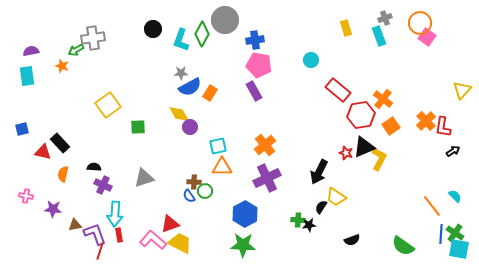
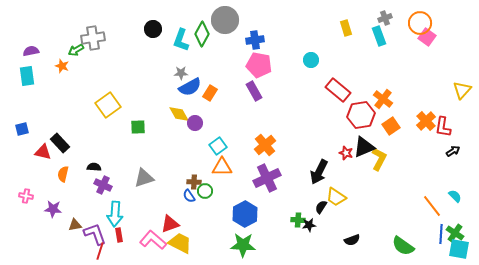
purple circle at (190, 127): moved 5 px right, 4 px up
cyan square at (218, 146): rotated 24 degrees counterclockwise
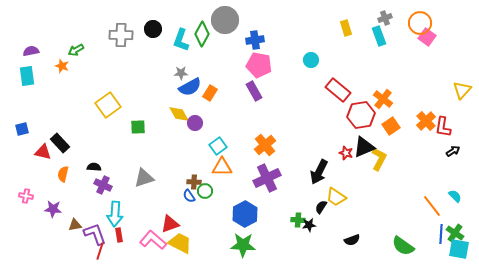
gray cross at (93, 38): moved 28 px right, 3 px up; rotated 10 degrees clockwise
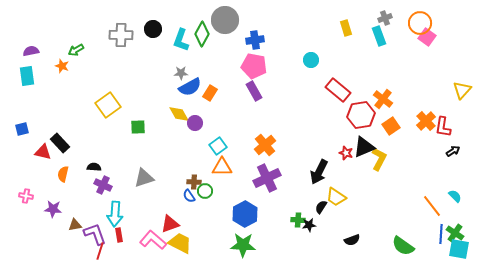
pink pentagon at (259, 65): moved 5 px left, 1 px down
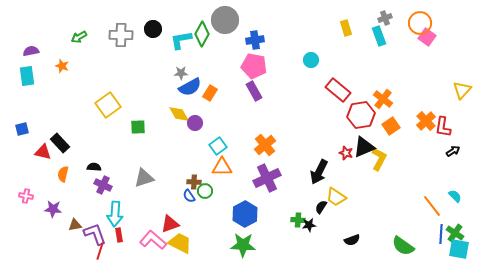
cyan L-shape at (181, 40): rotated 60 degrees clockwise
green arrow at (76, 50): moved 3 px right, 13 px up
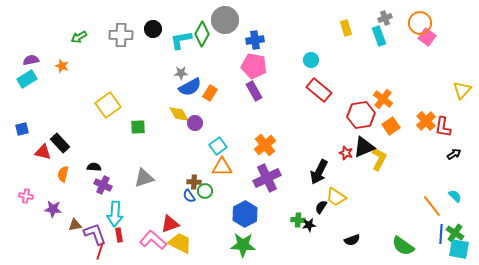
purple semicircle at (31, 51): moved 9 px down
cyan rectangle at (27, 76): moved 3 px down; rotated 66 degrees clockwise
red rectangle at (338, 90): moved 19 px left
black arrow at (453, 151): moved 1 px right, 3 px down
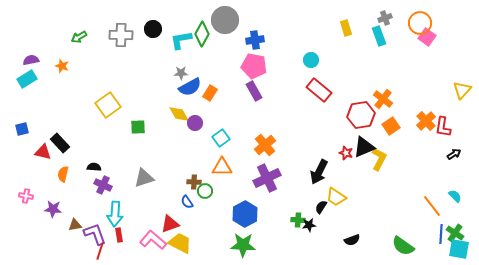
cyan square at (218, 146): moved 3 px right, 8 px up
blue semicircle at (189, 196): moved 2 px left, 6 px down
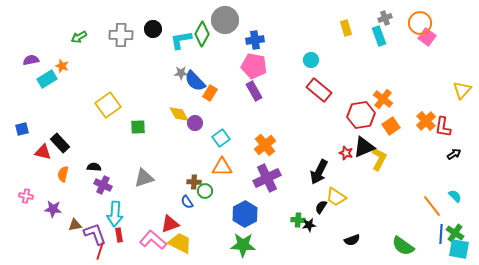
cyan rectangle at (27, 79): moved 20 px right
blue semicircle at (190, 87): moved 5 px right, 6 px up; rotated 75 degrees clockwise
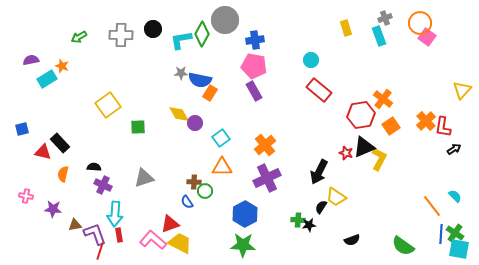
blue semicircle at (195, 81): moved 5 px right, 1 px up; rotated 35 degrees counterclockwise
black arrow at (454, 154): moved 5 px up
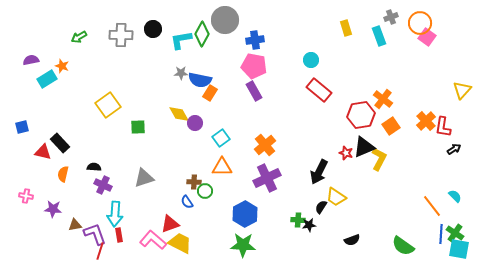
gray cross at (385, 18): moved 6 px right, 1 px up
blue square at (22, 129): moved 2 px up
